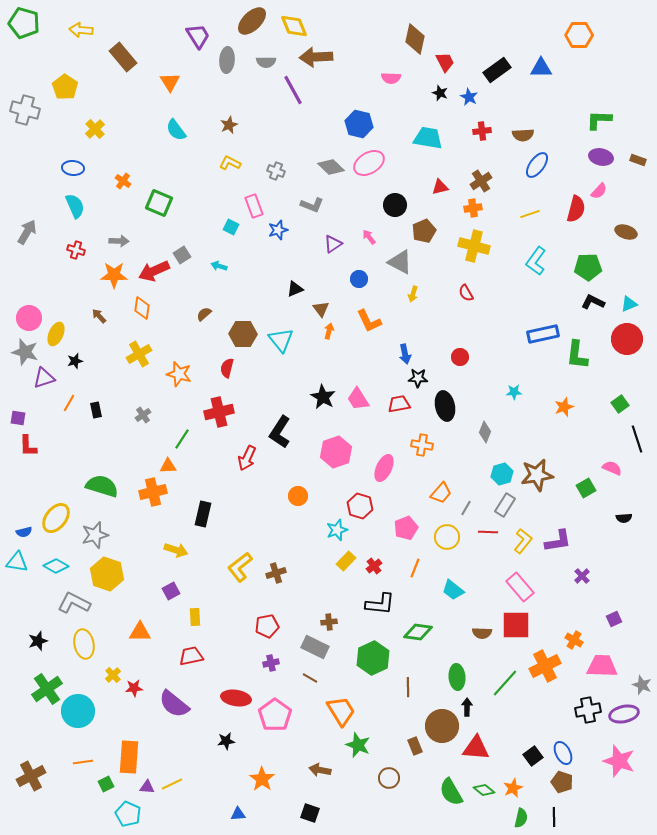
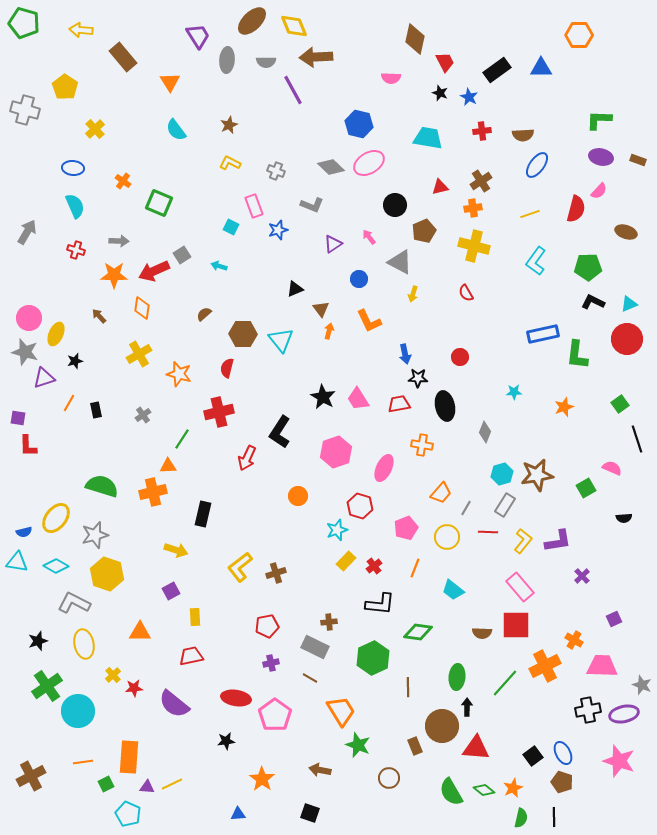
green ellipse at (457, 677): rotated 10 degrees clockwise
green cross at (47, 689): moved 3 px up
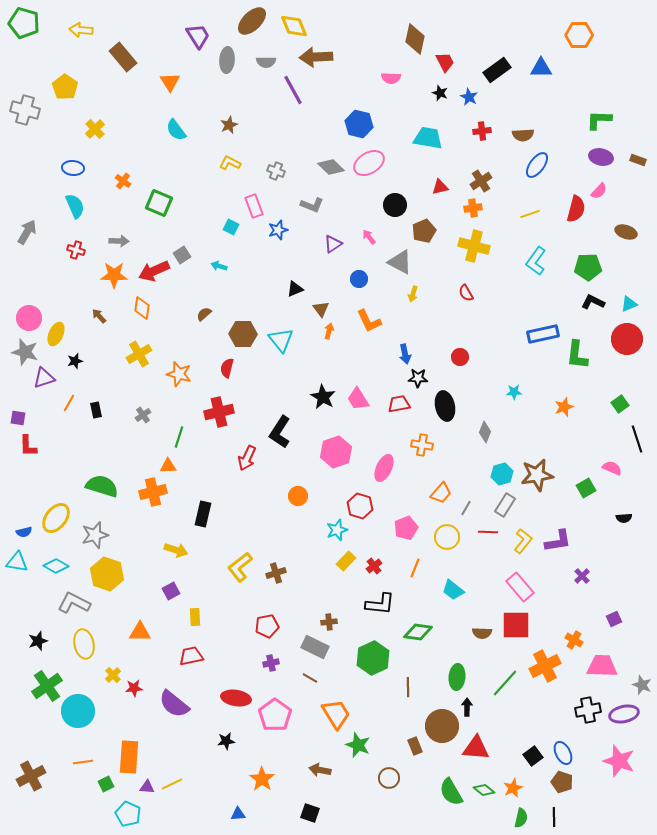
green line at (182, 439): moved 3 px left, 2 px up; rotated 15 degrees counterclockwise
orange trapezoid at (341, 711): moved 5 px left, 3 px down
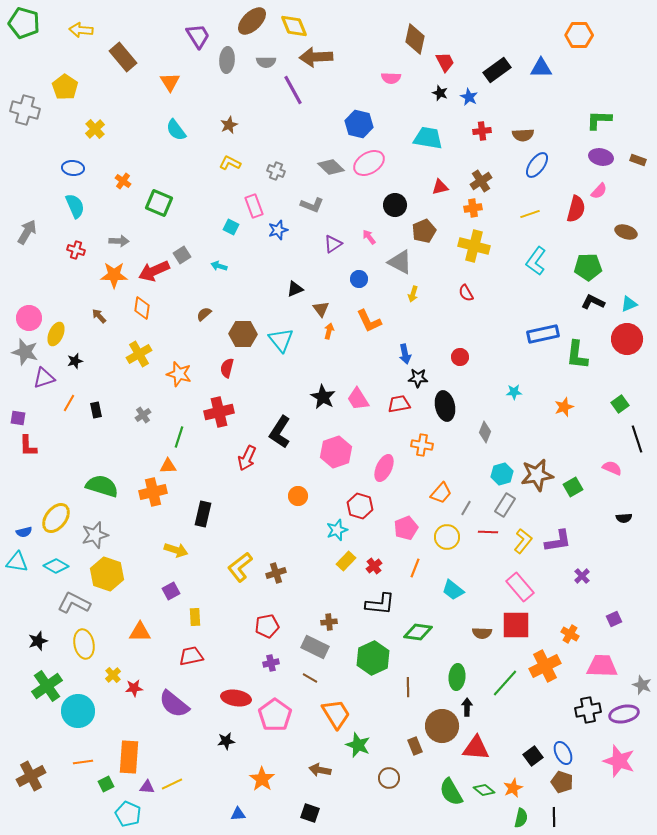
green square at (586, 488): moved 13 px left, 1 px up
orange cross at (574, 640): moved 4 px left, 6 px up
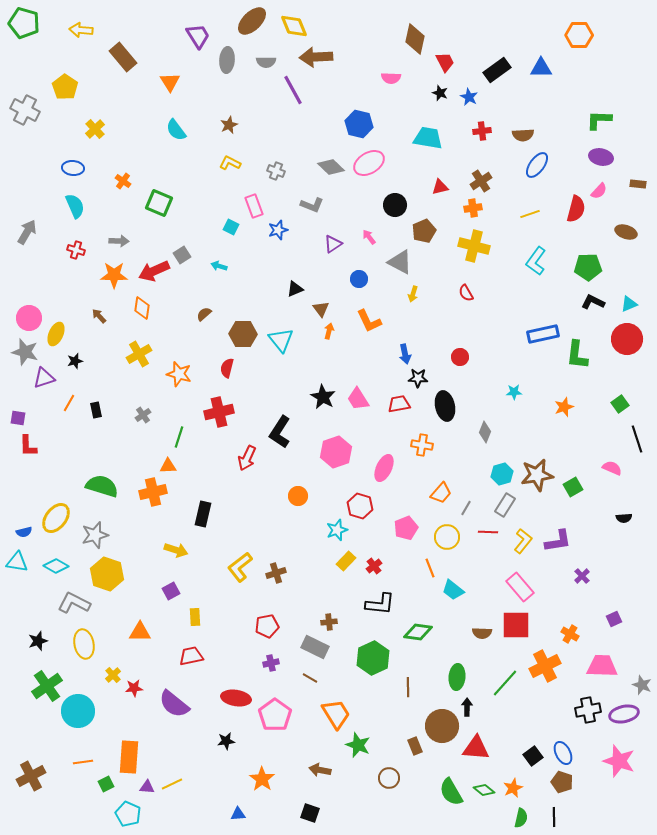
gray cross at (25, 110): rotated 12 degrees clockwise
brown rectangle at (638, 160): moved 24 px down; rotated 14 degrees counterclockwise
orange line at (415, 568): moved 15 px right; rotated 42 degrees counterclockwise
